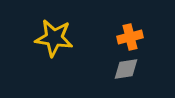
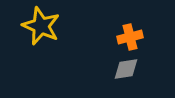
yellow star: moved 13 px left, 12 px up; rotated 15 degrees clockwise
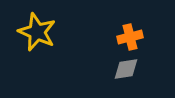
yellow star: moved 4 px left, 6 px down
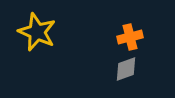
gray diamond: rotated 12 degrees counterclockwise
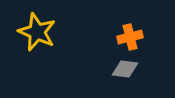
gray diamond: moved 1 px left; rotated 28 degrees clockwise
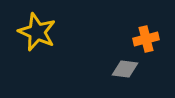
orange cross: moved 16 px right, 2 px down
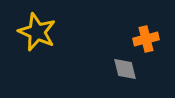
gray diamond: rotated 68 degrees clockwise
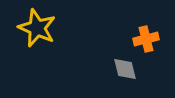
yellow star: moved 4 px up
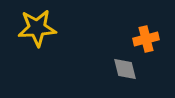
yellow star: rotated 27 degrees counterclockwise
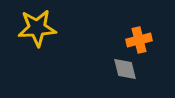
orange cross: moved 7 px left, 1 px down
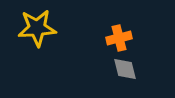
orange cross: moved 20 px left, 2 px up
